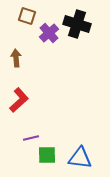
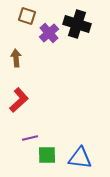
purple line: moved 1 px left
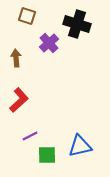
purple cross: moved 10 px down
purple line: moved 2 px up; rotated 14 degrees counterclockwise
blue triangle: moved 12 px up; rotated 20 degrees counterclockwise
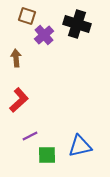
purple cross: moved 5 px left, 8 px up
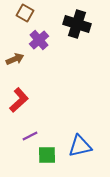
brown square: moved 2 px left, 3 px up; rotated 12 degrees clockwise
purple cross: moved 5 px left, 5 px down
brown arrow: moved 1 px left, 1 px down; rotated 72 degrees clockwise
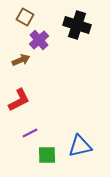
brown square: moved 4 px down
black cross: moved 1 px down
brown arrow: moved 6 px right, 1 px down
red L-shape: rotated 15 degrees clockwise
purple line: moved 3 px up
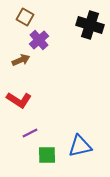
black cross: moved 13 px right
red L-shape: rotated 60 degrees clockwise
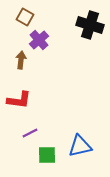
brown arrow: rotated 60 degrees counterclockwise
red L-shape: rotated 25 degrees counterclockwise
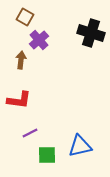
black cross: moved 1 px right, 8 px down
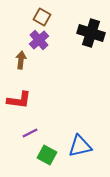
brown square: moved 17 px right
green square: rotated 30 degrees clockwise
